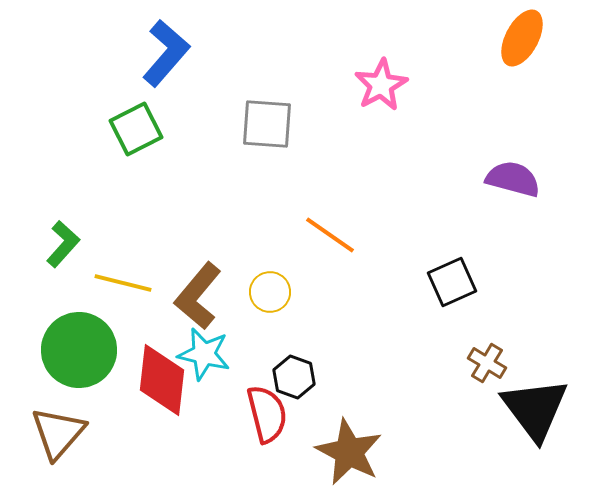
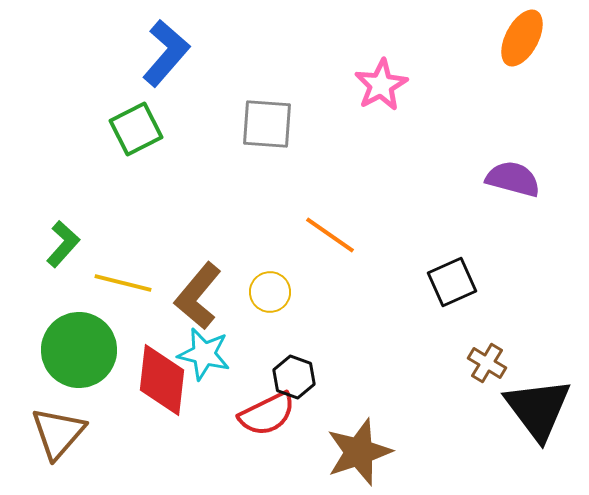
black triangle: moved 3 px right
red semicircle: rotated 78 degrees clockwise
brown star: moved 10 px right; rotated 26 degrees clockwise
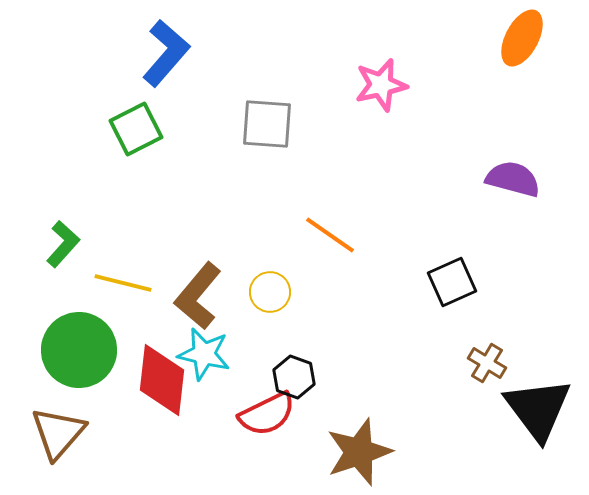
pink star: rotated 16 degrees clockwise
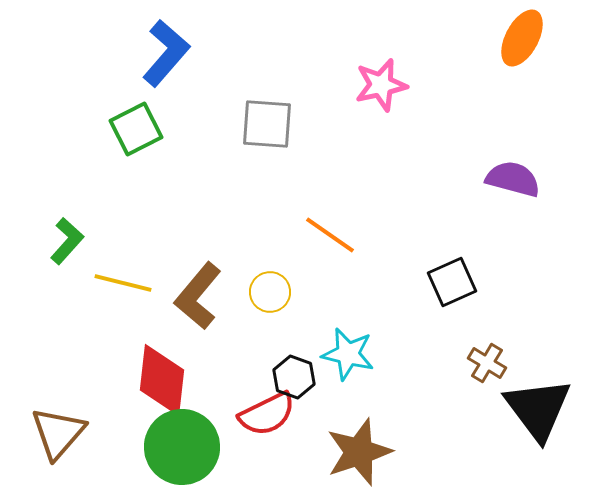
green L-shape: moved 4 px right, 3 px up
green circle: moved 103 px right, 97 px down
cyan star: moved 144 px right
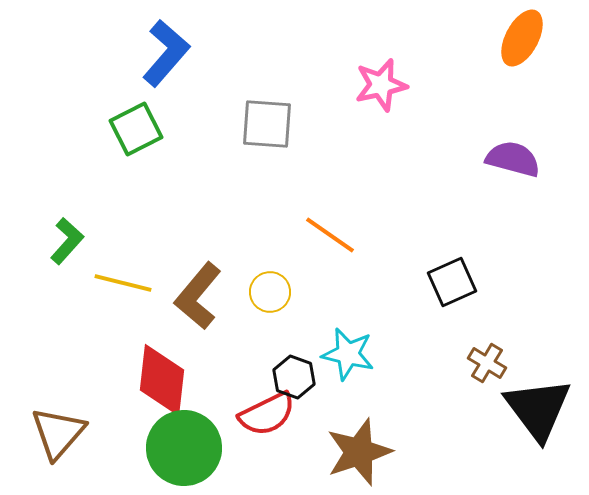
purple semicircle: moved 20 px up
green circle: moved 2 px right, 1 px down
